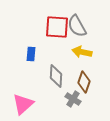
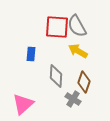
yellow arrow: moved 4 px left, 1 px up; rotated 18 degrees clockwise
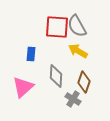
pink triangle: moved 17 px up
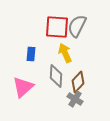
gray semicircle: rotated 55 degrees clockwise
yellow arrow: moved 13 px left, 2 px down; rotated 36 degrees clockwise
brown diamond: moved 6 px left; rotated 25 degrees clockwise
gray cross: moved 2 px right
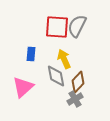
yellow arrow: moved 1 px left, 6 px down
gray diamond: rotated 15 degrees counterclockwise
gray cross: rotated 28 degrees clockwise
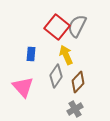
red square: rotated 35 degrees clockwise
yellow arrow: moved 2 px right, 4 px up
gray diamond: rotated 45 degrees clockwise
pink triangle: rotated 30 degrees counterclockwise
gray cross: moved 10 px down
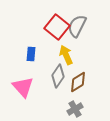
gray diamond: moved 2 px right
brown diamond: rotated 15 degrees clockwise
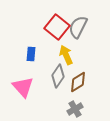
gray semicircle: moved 1 px right, 1 px down
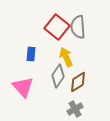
gray semicircle: rotated 30 degrees counterclockwise
yellow arrow: moved 2 px down
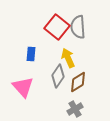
yellow arrow: moved 2 px right, 1 px down
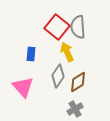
yellow arrow: moved 1 px left, 6 px up
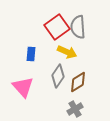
red square: rotated 15 degrees clockwise
yellow arrow: rotated 138 degrees clockwise
